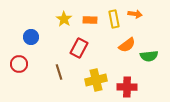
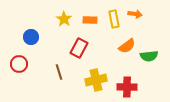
orange semicircle: moved 1 px down
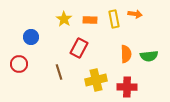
orange semicircle: moved 1 px left, 8 px down; rotated 54 degrees counterclockwise
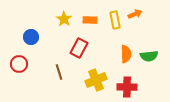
orange arrow: rotated 32 degrees counterclockwise
yellow rectangle: moved 1 px right, 1 px down
yellow cross: rotated 10 degrees counterclockwise
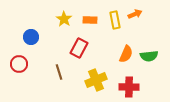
orange semicircle: rotated 24 degrees clockwise
red cross: moved 2 px right
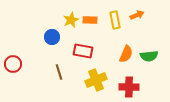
orange arrow: moved 2 px right, 1 px down
yellow star: moved 7 px right, 1 px down; rotated 14 degrees clockwise
blue circle: moved 21 px right
red rectangle: moved 4 px right, 3 px down; rotated 72 degrees clockwise
red circle: moved 6 px left
